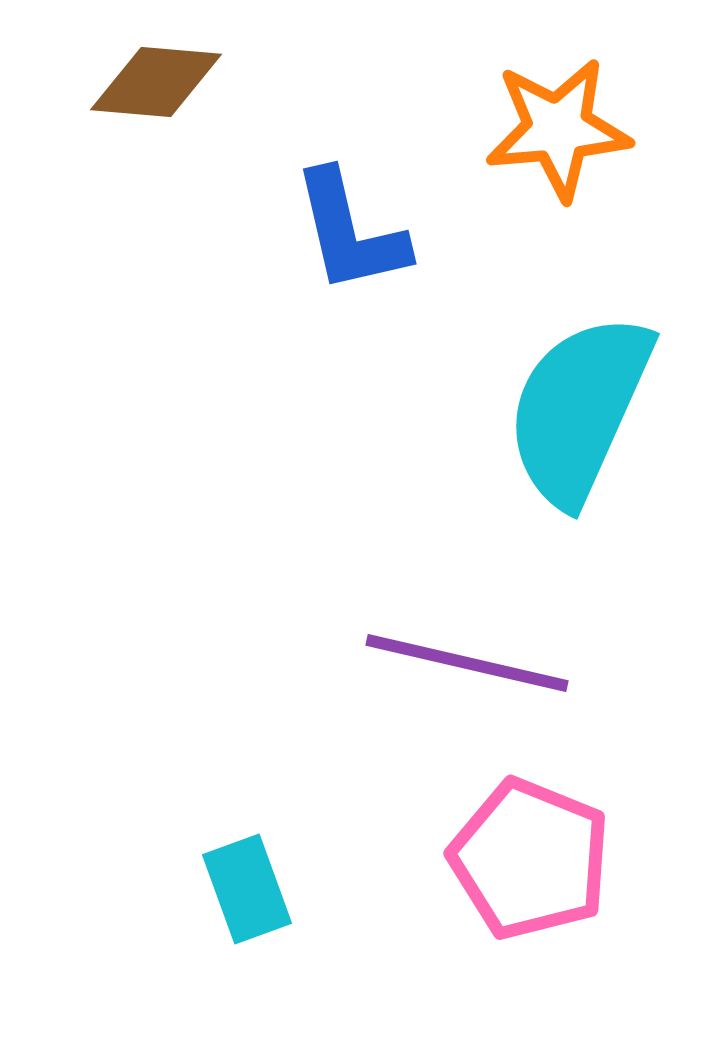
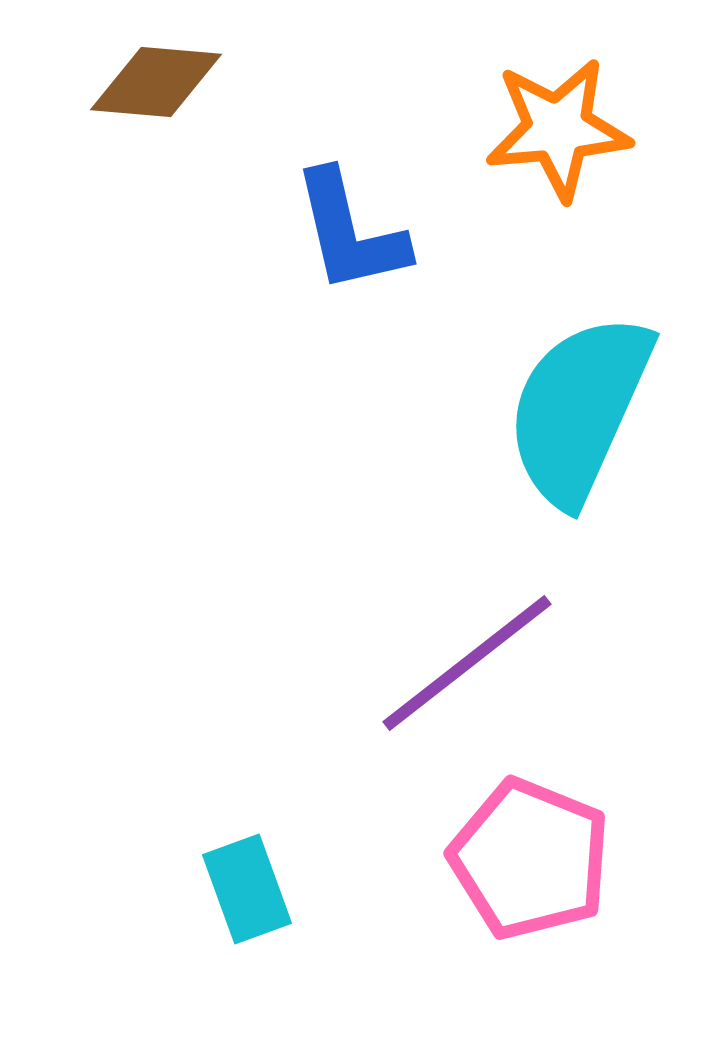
purple line: rotated 51 degrees counterclockwise
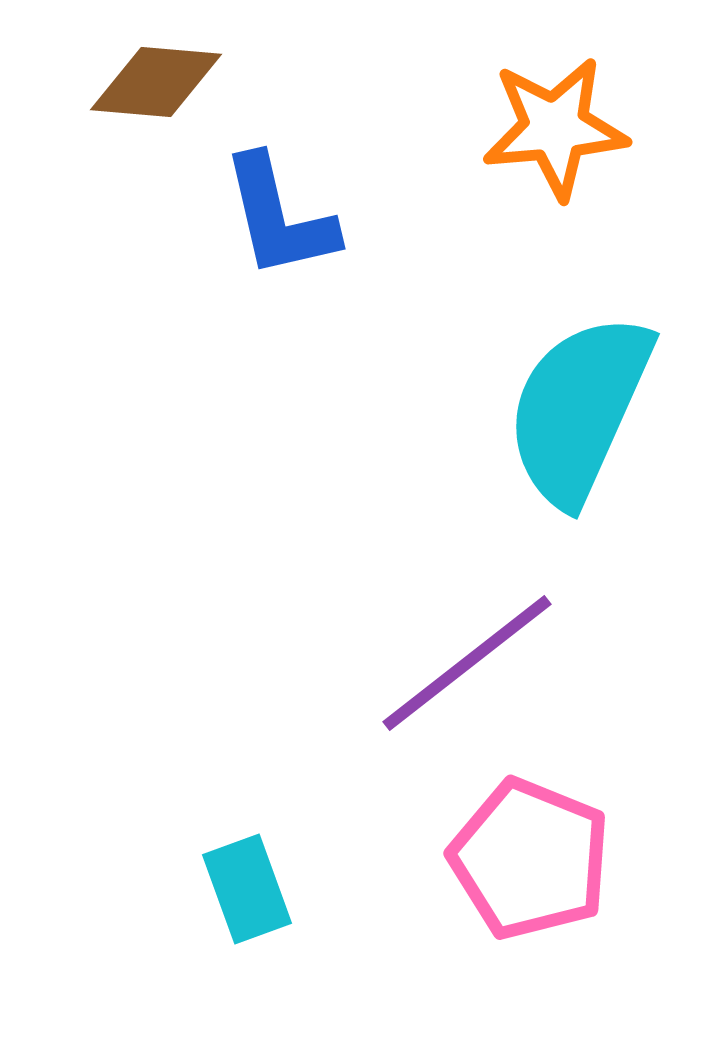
orange star: moved 3 px left, 1 px up
blue L-shape: moved 71 px left, 15 px up
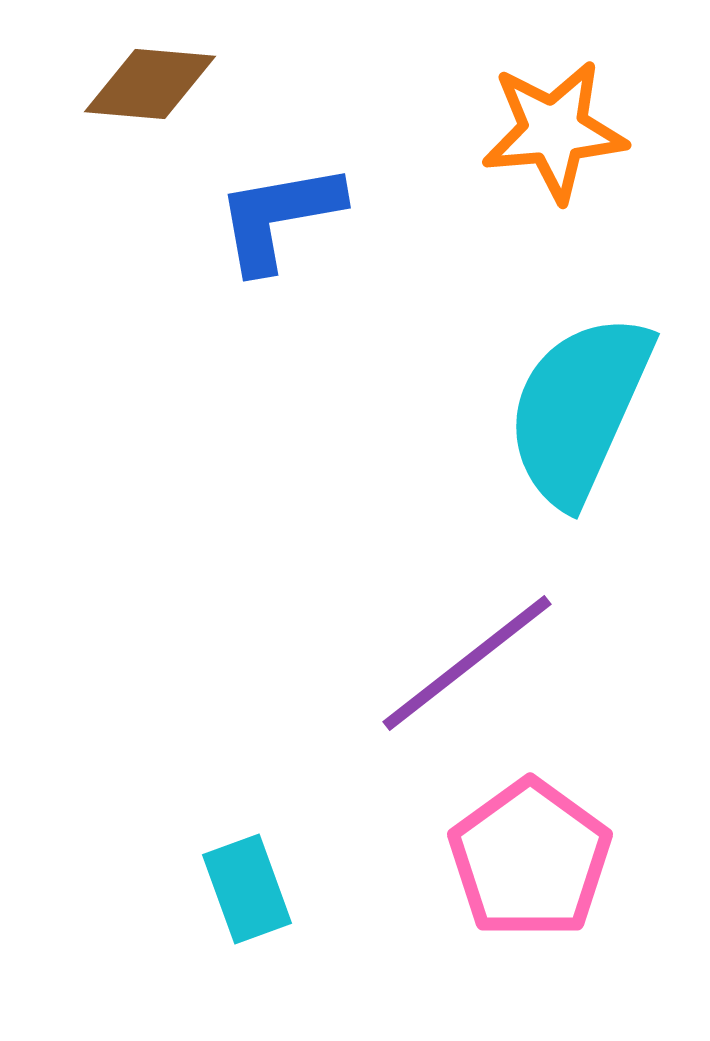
brown diamond: moved 6 px left, 2 px down
orange star: moved 1 px left, 3 px down
blue L-shape: rotated 93 degrees clockwise
pink pentagon: rotated 14 degrees clockwise
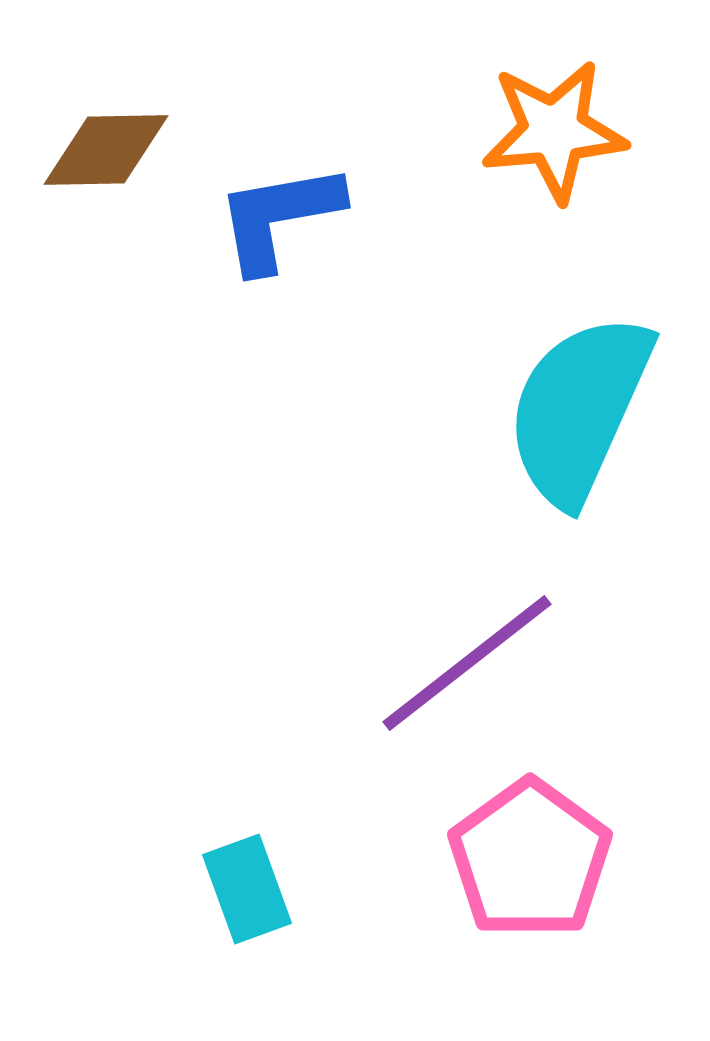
brown diamond: moved 44 px left, 66 px down; rotated 6 degrees counterclockwise
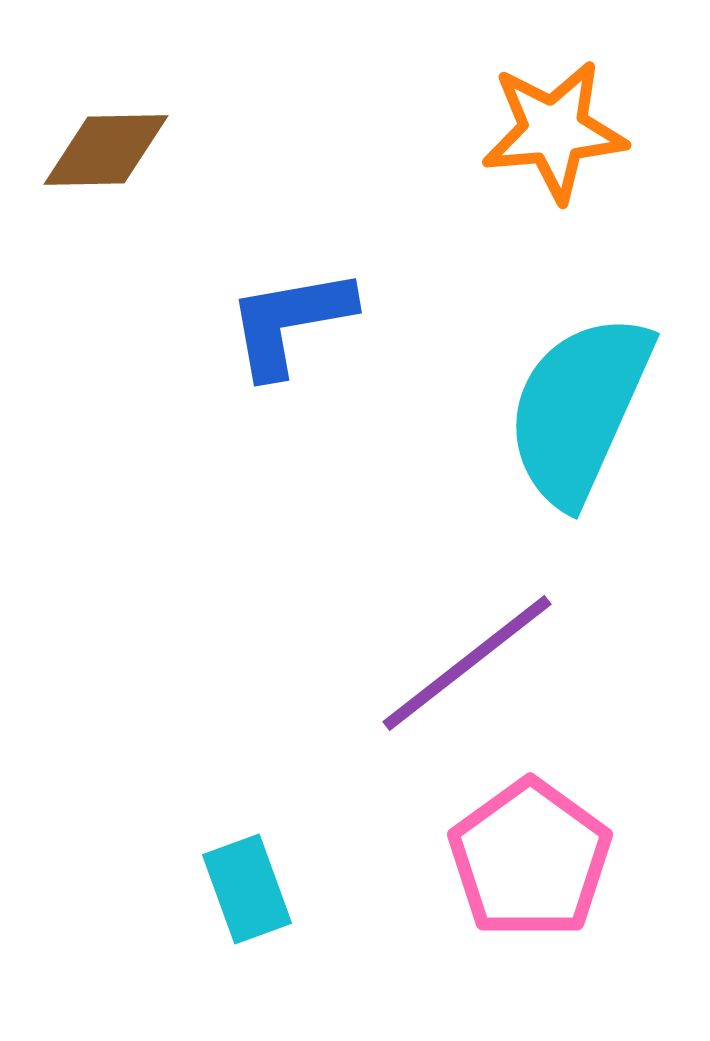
blue L-shape: moved 11 px right, 105 px down
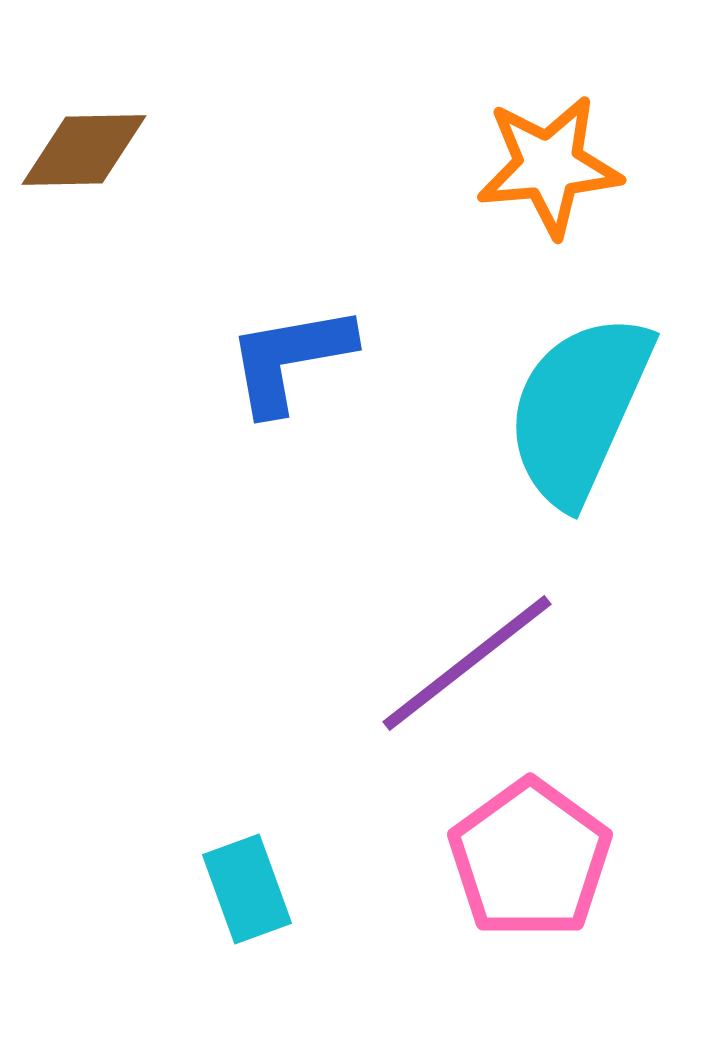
orange star: moved 5 px left, 35 px down
brown diamond: moved 22 px left
blue L-shape: moved 37 px down
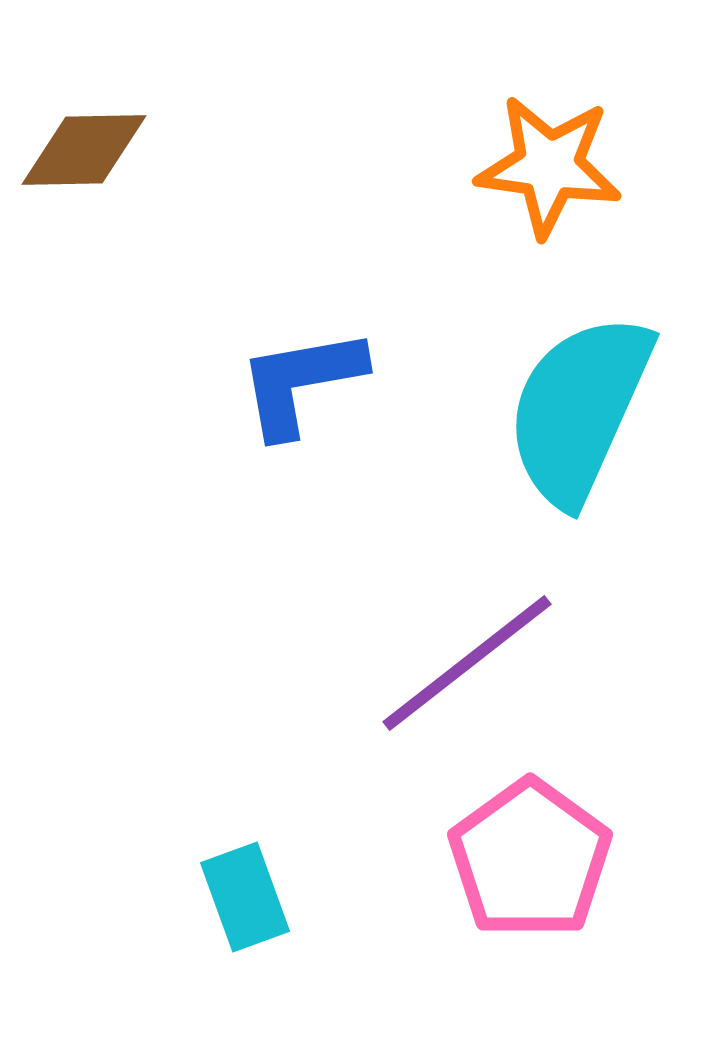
orange star: rotated 13 degrees clockwise
blue L-shape: moved 11 px right, 23 px down
cyan rectangle: moved 2 px left, 8 px down
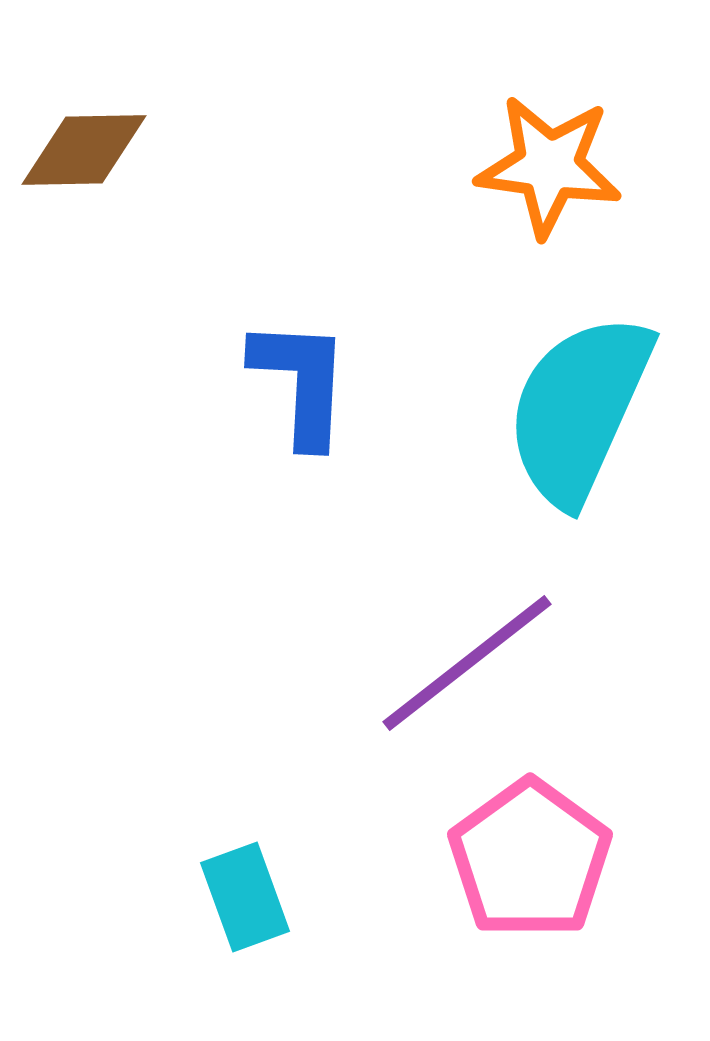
blue L-shape: rotated 103 degrees clockwise
